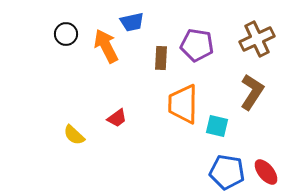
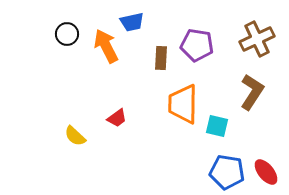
black circle: moved 1 px right
yellow semicircle: moved 1 px right, 1 px down
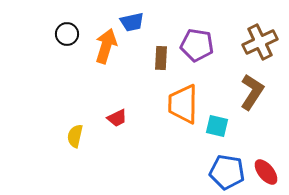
brown cross: moved 3 px right, 3 px down
orange arrow: rotated 44 degrees clockwise
red trapezoid: rotated 10 degrees clockwise
yellow semicircle: rotated 60 degrees clockwise
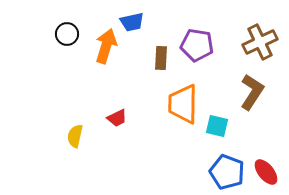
blue pentagon: rotated 12 degrees clockwise
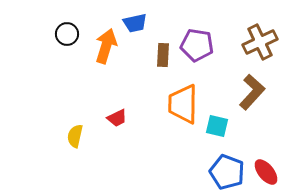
blue trapezoid: moved 3 px right, 1 px down
brown rectangle: moved 2 px right, 3 px up
brown L-shape: rotated 9 degrees clockwise
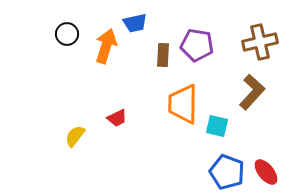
brown cross: rotated 12 degrees clockwise
yellow semicircle: rotated 25 degrees clockwise
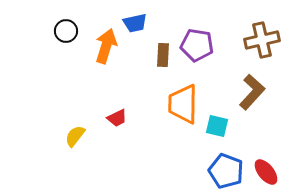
black circle: moved 1 px left, 3 px up
brown cross: moved 2 px right, 2 px up
blue pentagon: moved 1 px left, 1 px up
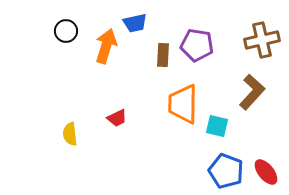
yellow semicircle: moved 5 px left, 2 px up; rotated 45 degrees counterclockwise
